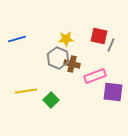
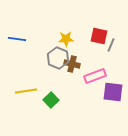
blue line: rotated 24 degrees clockwise
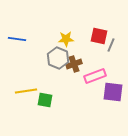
brown cross: moved 2 px right; rotated 35 degrees counterclockwise
green square: moved 6 px left; rotated 35 degrees counterclockwise
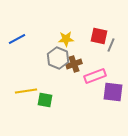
blue line: rotated 36 degrees counterclockwise
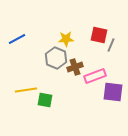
red square: moved 1 px up
gray hexagon: moved 2 px left
brown cross: moved 1 px right, 3 px down
yellow line: moved 1 px up
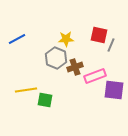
purple square: moved 1 px right, 2 px up
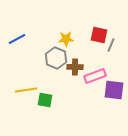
brown cross: rotated 21 degrees clockwise
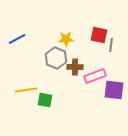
gray line: rotated 16 degrees counterclockwise
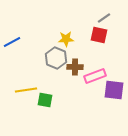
blue line: moved 5 px left, 3 px down
gray line: moved 7 px left, 27 px up; rotated 48 degrees clockwise
